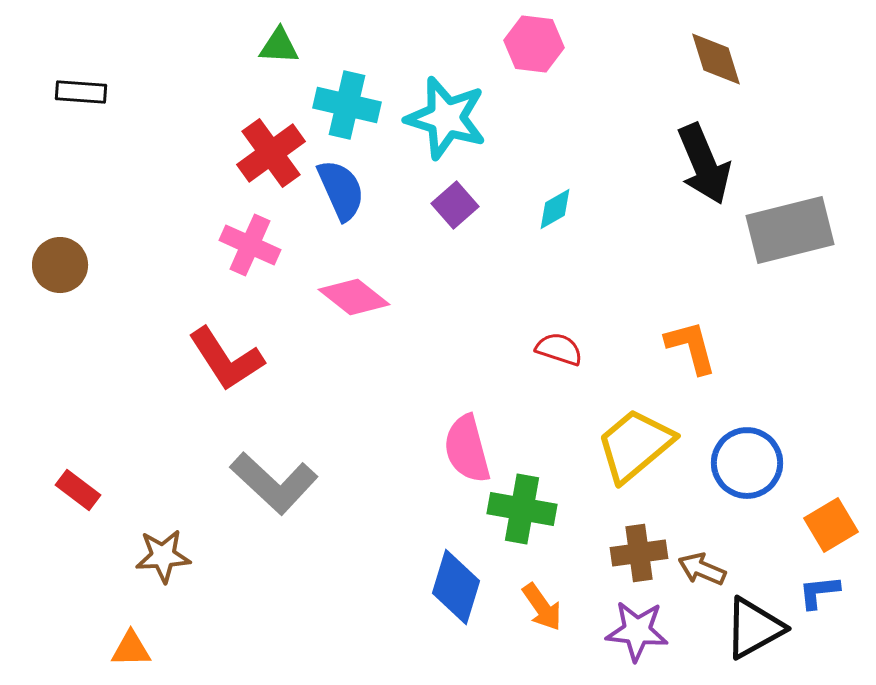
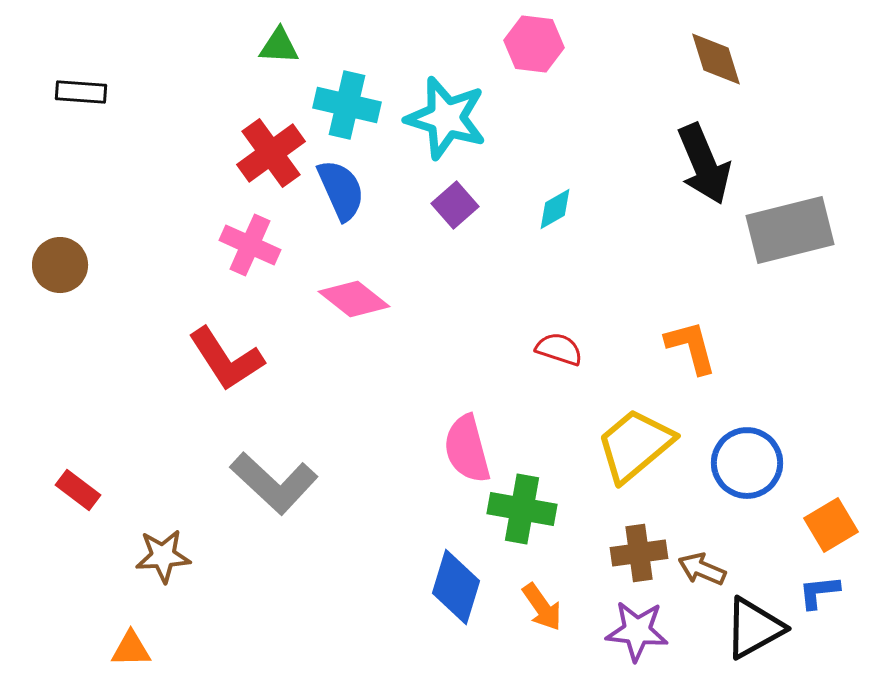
pink diamond: moved 2 px down
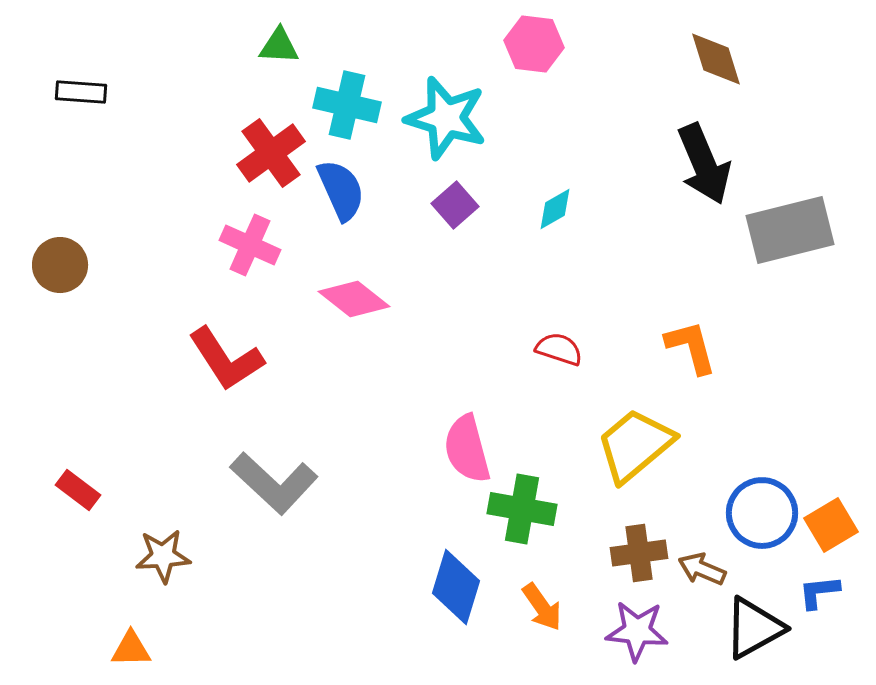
blue circle: moved 15 px right, 50 px down
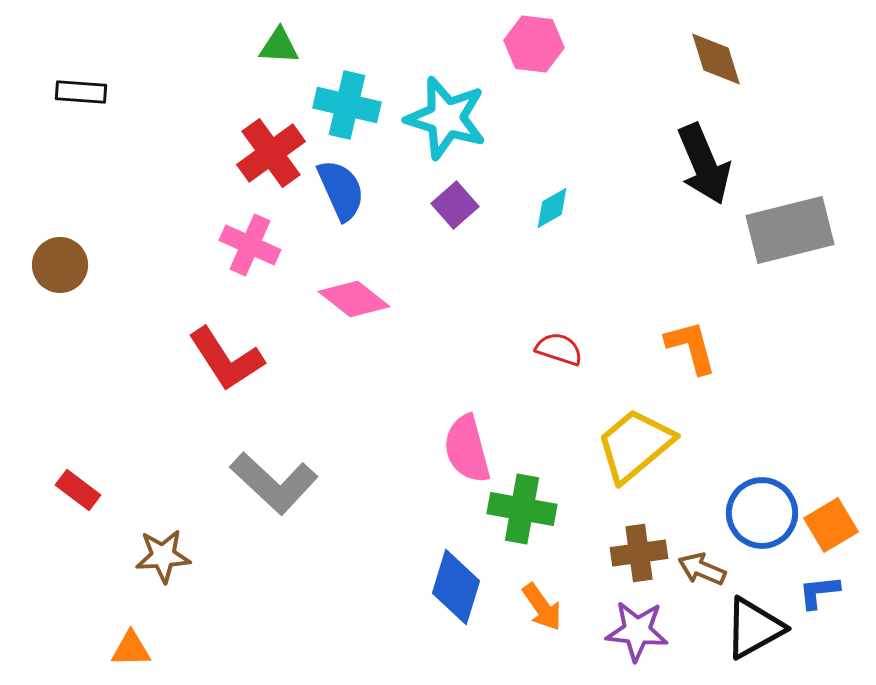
cyan diamond: moved 3 px left, 1 px up
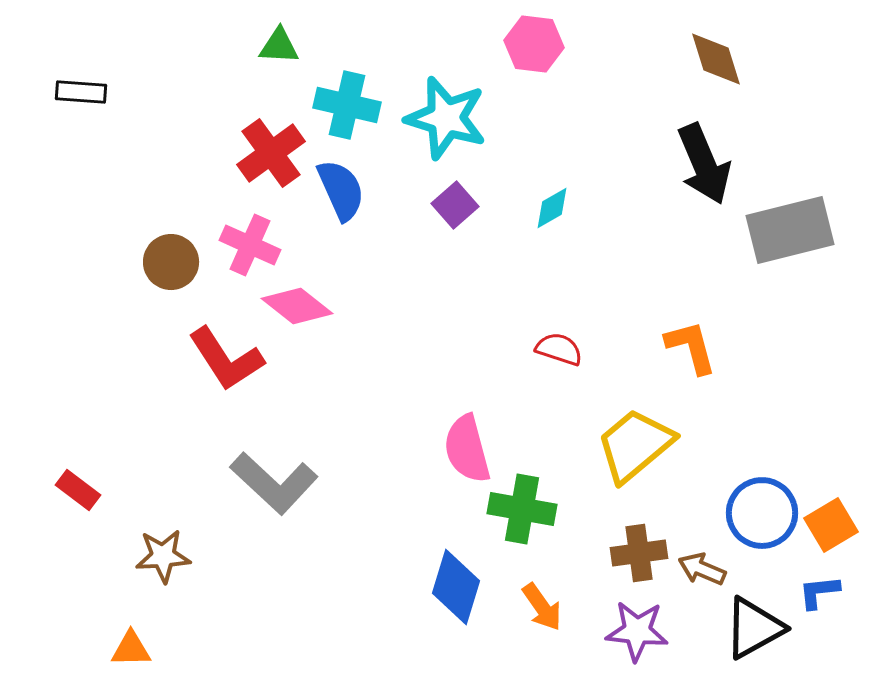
brown circle: moved 111 px right, 3 px up
pink diamond: moved 57 px left, 7 px down
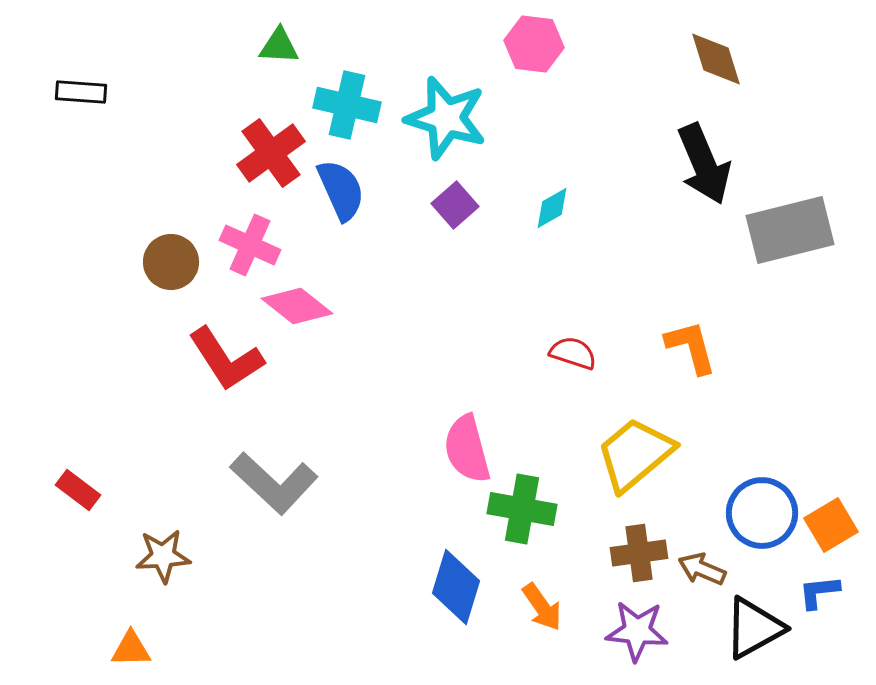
red semicircle: moved 14 px right, 4 px down
yellow trapezoid: moved 9 px down
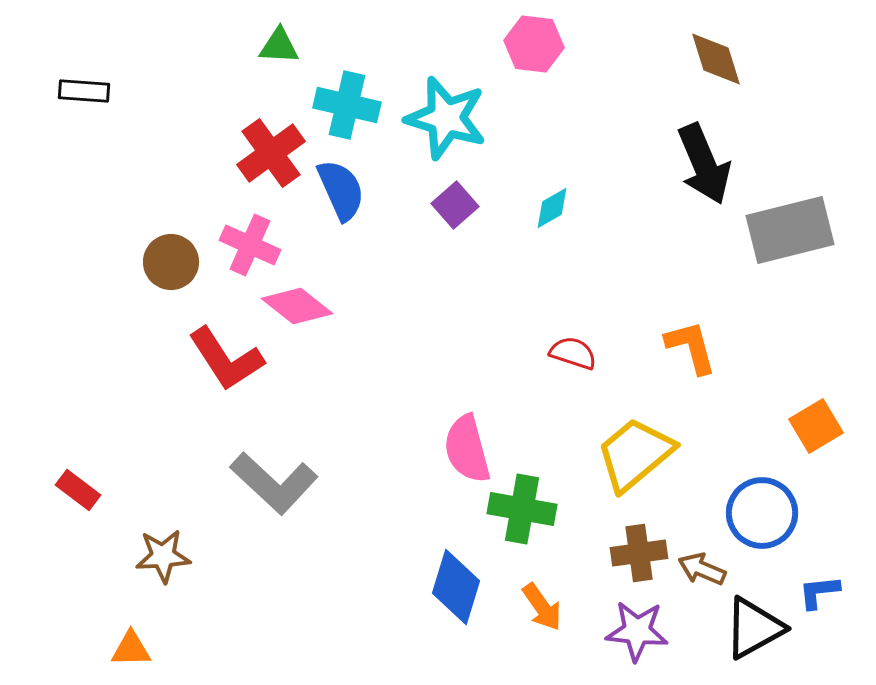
black rectangle: moved 3 px right, 1 px up
orange square: moved 15 px left, 99 px up
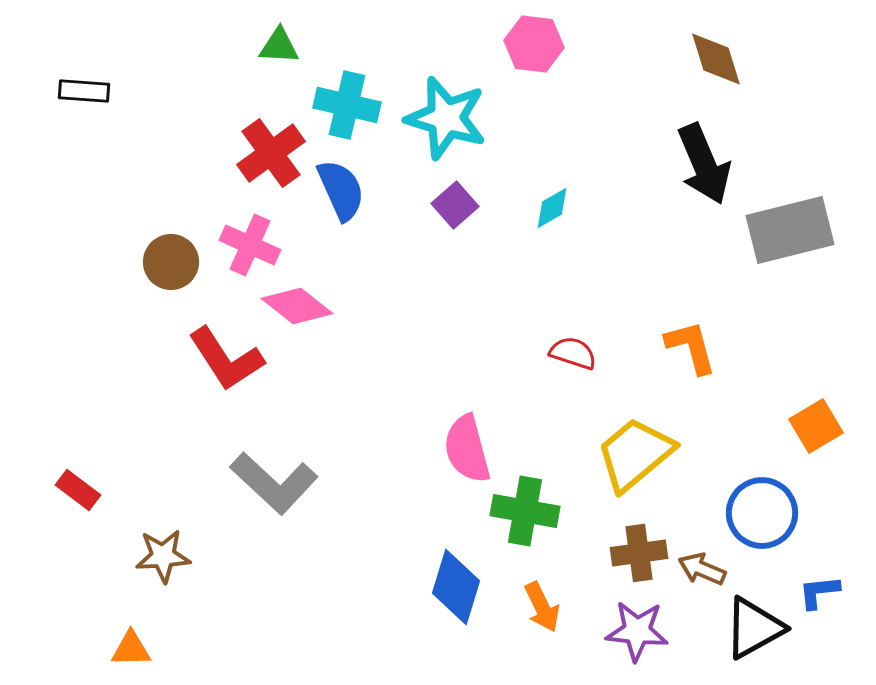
green cross: moved 3 px right, 2 px down
orange arrow: rotated 9 degrees clockwise
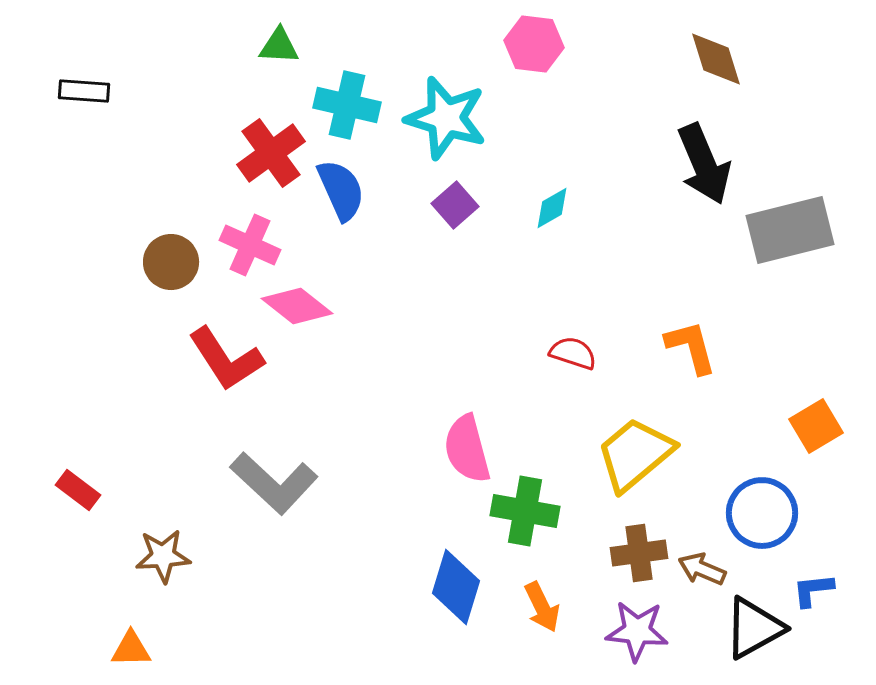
blue L-shape: moved 6 px left, 2 px up
